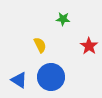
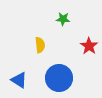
yellow semicircle: rotated 21 degrees clockwise
blue circle: moved 8 px right, 1 px down
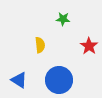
blue circle: moved 2 px down
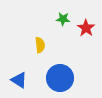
red star: moved 3 px left, 18 px up
blue circle: moved 1 px right, 2 px up
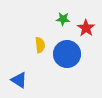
blue circle: moved 7 px right, 24 px up
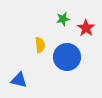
green star: rotated 16 degrees counterclockwise
blue circle: moved 3 px down
blue triangle: rotated 18 degrees counterclockwise
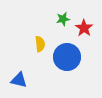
red star: moved 2 px left
yellow semicircle: moved 1 px up
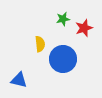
red star: rotated 18 degrees clockwise
blue circle: moved 4 px left, 2 px down
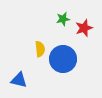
yellow semicircle: moved 5 px down
